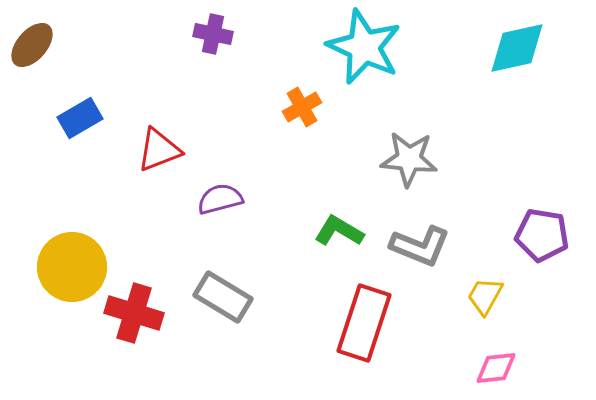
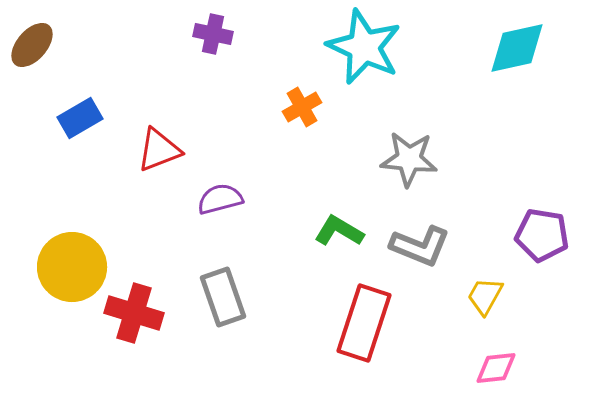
gray rectangle: rotated 40 degrees clockwise
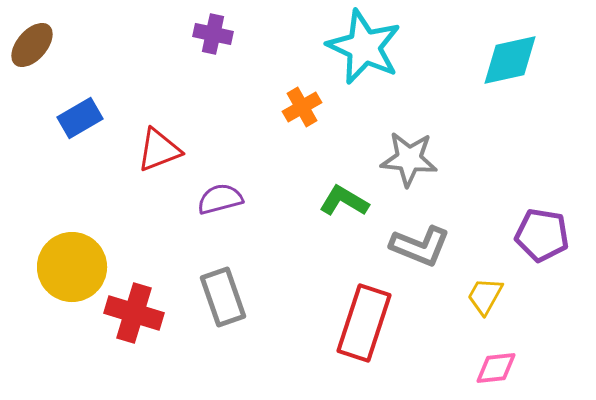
cyan diamond: moved 7 px left, 12 px down
green L-shape: moved 5 px right, 30 px up
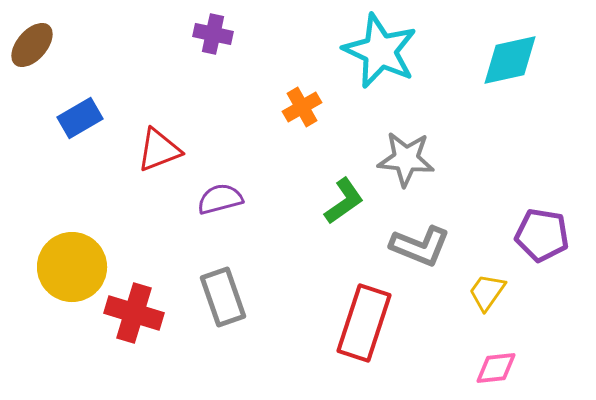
cyan star: moved 16 px right, 4 px down
gray star: moved 3 px left
green L-shape: rotated 114 degrees clockwise
yellow trapezoid: moved 2 px right, 4 px up; rotated 6 degrees clockwise
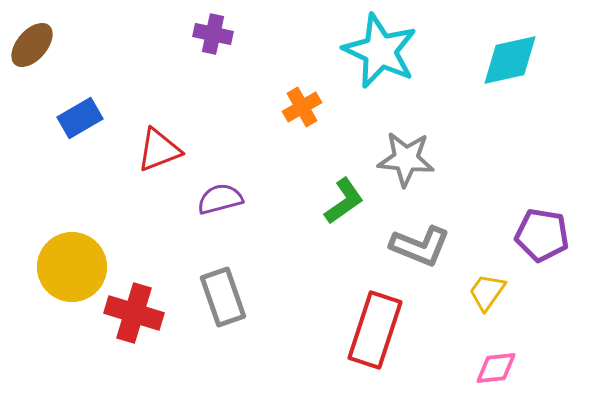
red rectangle: moved 11 px right, 7 px down
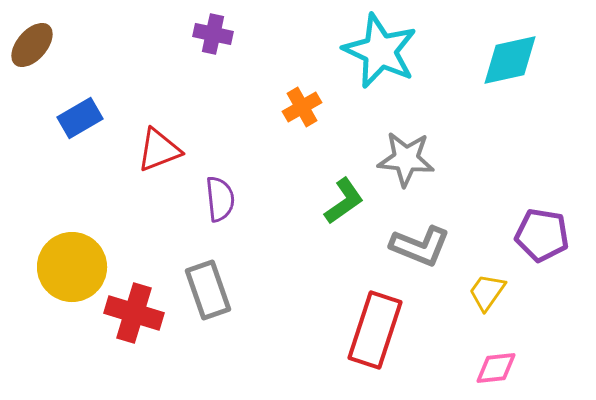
purple semicircle: rotated 99 degrees clockwise
gray rectangle: moved 15 px left, 7 px up
